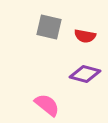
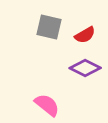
red semicircle: moved 1 px up; rotated 40 degrees counterclockwise
purple diamond: moved 6 px up; rotated 12 degrees clockwise
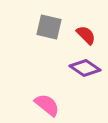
red semicircle: moved 1 px right; rotated 105 degrees counterclockwise
purple diamond: rotated 8 degrees clockwise
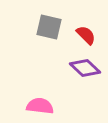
purple diamond: rotated 8 degrees clockwise
pink semicircle: moved 7 px left, 1 px down; rotated 32 degrees counterclockwise
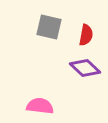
red semicircle: rotated 55 degrees clockwise
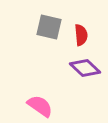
red semicircle: moved 5 px left; rotated 15 degrees counterclockwise
pink semicircle: rotated 28 degrees clockwise
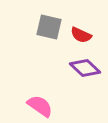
red semicircle: rotated 120 degrees clockwise
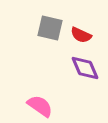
gray square: moved 1 px right, 1 px down
purple diamond: rotated 24 degrees clockwise
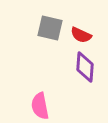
purple diamond: moved 1 px up; rotated 28 degrees clockwise
pink semicircle: rotated 136 degrees counterclockwise
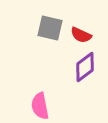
purple diamond: rotated 48 degrees clockwise
